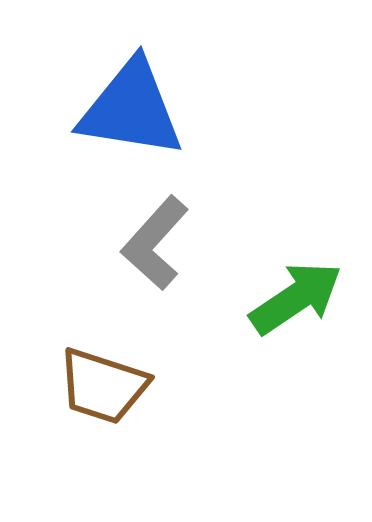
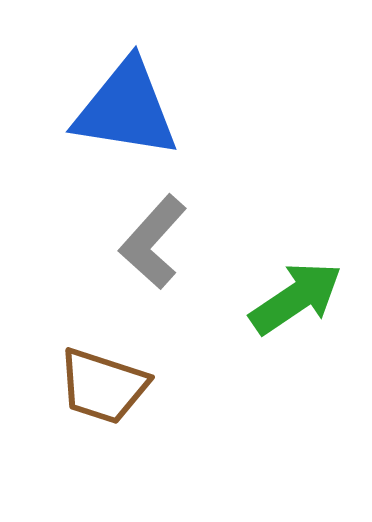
blue triangle: moved 5 px left
gray L-shape: moved 2 px left, 1 px up
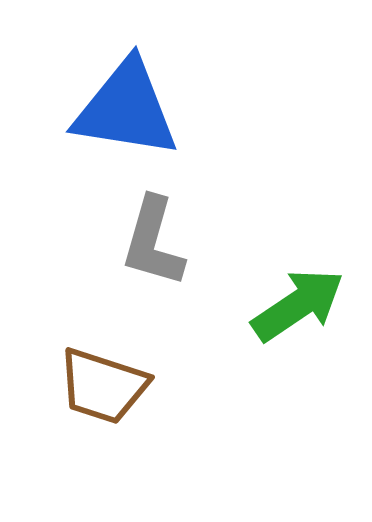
gray L-shape: rotated 26 degrees counterclockwise
green arrow: moved 2 px right, 7 px down
